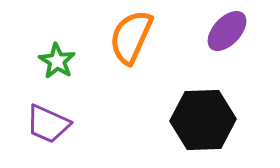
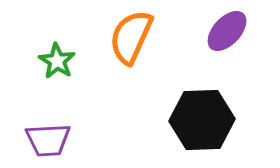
black hexagon: moved 1 px left
purple trapezoid: moved 16 px down; rotated 27 degrees counterclockwise
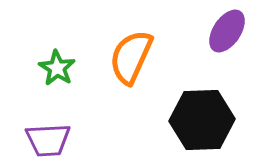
purple ellipse: rotated 9 degrees counterclockwise
orange semicircle: moved 20 px down
green star: moved 7 px down
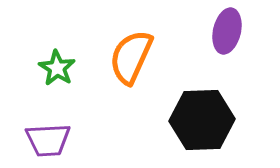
purple ellipse: rotated 21 degrees counterclockwise
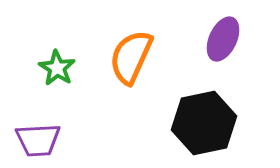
purple ellipse: moved 4 px left, 8 px down; rotated 12 degrees clockwise
black hexagon: moved 2 px right, 3 px down; rotated 10 degrees counterclockwise
purple trapezoid: moved 10 px left
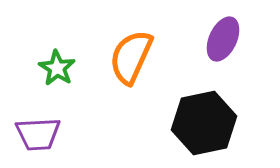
purple trapezoid: moved 6 px up
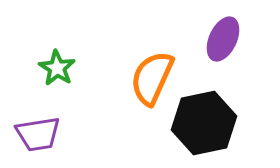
orange semicircle: moved 21 px right, 21 px down
purple trapezoid: rotated 6 degrees counterclockwise
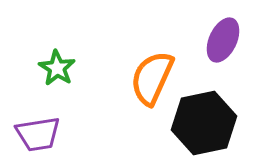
purple ellipse: moved 1 px down
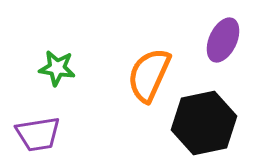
green star: rotated 24 degrees counterclockwise
orange semicircle: moved 3 px left, 3 px up
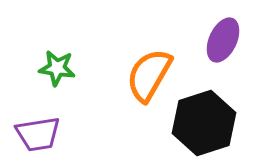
orange semicircle: rotated 6 degrees clockwise
black hexagon: rotated 6 degrees counterclockwise
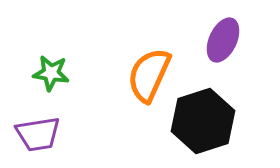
green star: moved 6 px left, 5 px down
orange semicircle: rotated 6 degrees counterclockwise
black hexagon: moved 1 px left, 2 px up
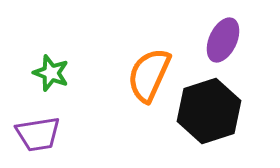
green star: rotated 12 degrees clockwise
black hexagon: moved 6 px right, 10 px up
